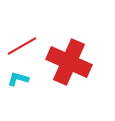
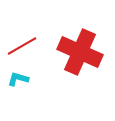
red cross: moved 11 px right, 10 px up
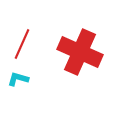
red line: moved 2 px up; rotated 36 degrees counterclockwise
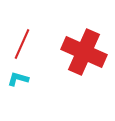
red cross: moved 4 px right
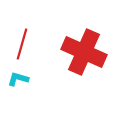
red line: rotated 8 degrees counterclockwise
